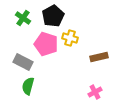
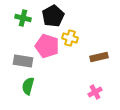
green cross: rotated 21 degrees counterclockwise
pink pentagon: moved 1 px right, 2 px down
gray rectangle: moved 1 px up; rotated 18 degrees counterclockwise
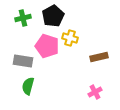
green cross: rotated 28 degrees counterclockwise
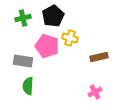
green semicircle: rotated 12 degrees counterclockwise
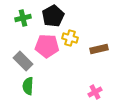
pink pentagon: rotated 15 degrees counterclockwise
brown rectangle: moved 8 px up
gray rectangle: rotated 36 degrees clockwise
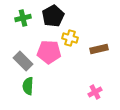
pink pentagon: moved 2 px right, 6 px down
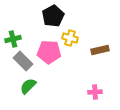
green cross: moved 10 px left, 21 px down
brown rectangle: moved 1 px right, 1 px down
green semicircle: rotated 42 degrees clockwise
pink cross: rotated 24 degrees clockwise
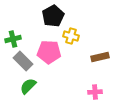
yellow cross: moved 1 px right, 2 px up
brown rectangle: moved 7 px down
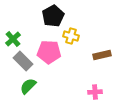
green cross: rotated 28 degrees counterclockwise
brown rectangle: moved 2 px right, 2 px up
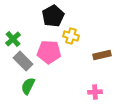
green semicircle: rotated 18 degrees counterclockwise
